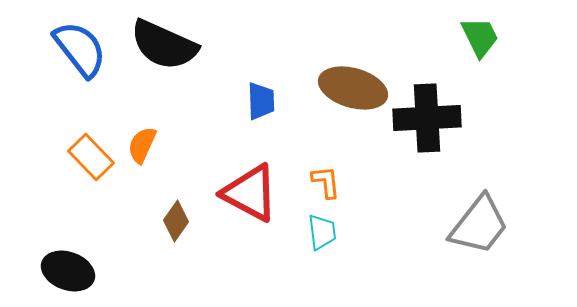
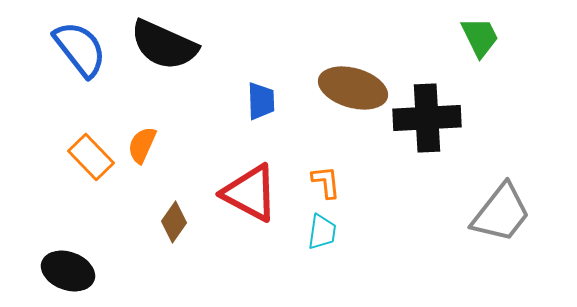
brown diamond: moved 2 px left, 1 px down
gray trapezoid: moved 22 px right, 12 px up
cyan trapezoid: rotated 15 degrees clockwise
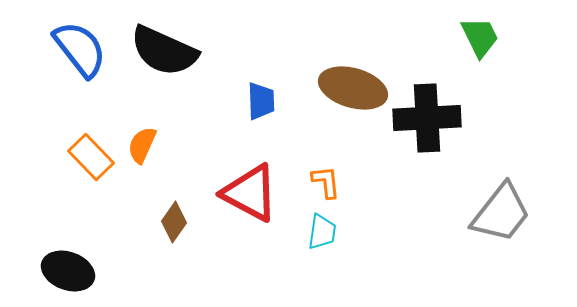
black semicircle: moved 6 px down
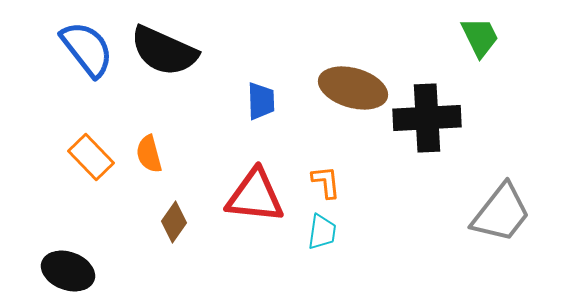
blue semicircle: moved 7 px right
orange semicircle: moved 7 px right, 9 px down; rotated 39 degrees counterclockwise
red triangle: moved 5 px right, 3 px down; rotated 22 degrees counterclockwise
